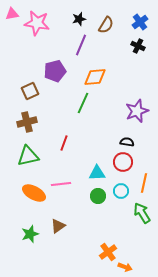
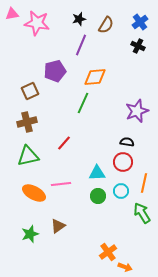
red line: rotated 21 degrees clockwise
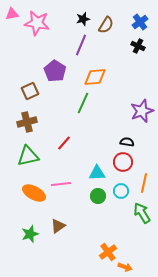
black star: moved 4 px right
purple pentagon: rotated 25 degrees counterclockwise
purple star: moved 5 px right
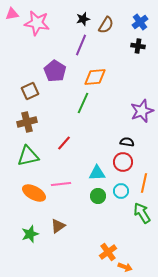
black cross: rotated 16 degrees counterclockwise
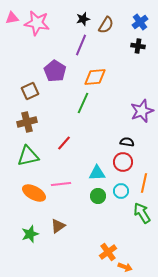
pink triangle: moved 4 px down
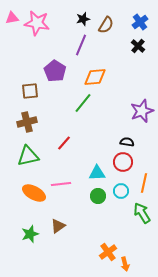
black cross: rotated 32 degrees clockwise
brown square: rotated 18 degrees clockwise
green line: rotated 15 degrees clockwise
orange arrow: moved 3 px up; rotated 56 degrees clockwise
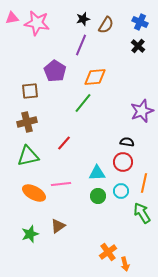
blue cross: rotated 28 degrees counterclockwise
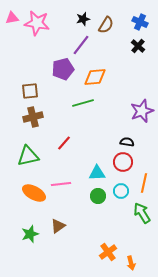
purple line: rotated 15 degrees clockwise
purple pentagon: moved 8 px right, 2 px up; rotated 25 degrees clockwise
green line: rotated 35 degrees clockwise
brown cross: moved 6 px right, 5 px up
orange arrow: moved 6 px right, 1 px up
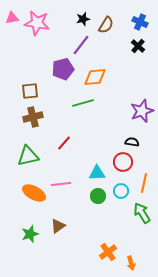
black semicircle: moved 5 px right
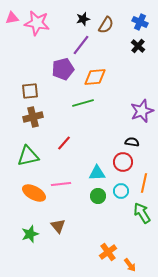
brown triangle: rotated 35 degrees counterclockwise
orange arrow: moved 1 px left, 2 px down; rotated 24 degrees counterclockwise
